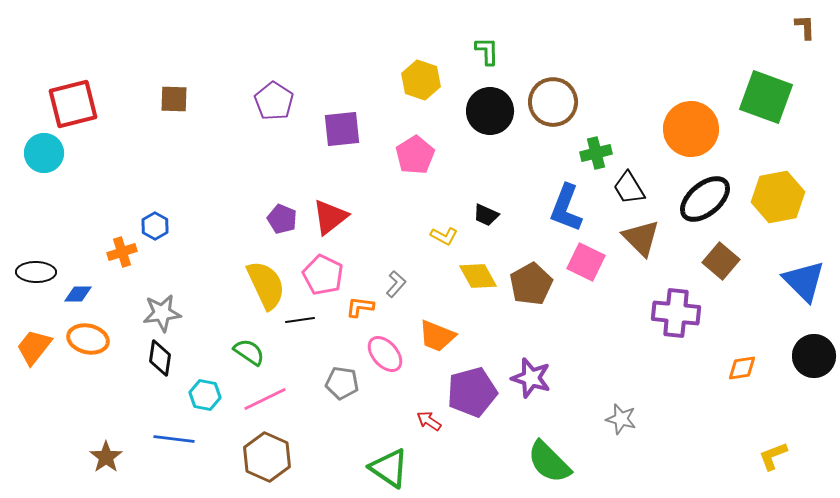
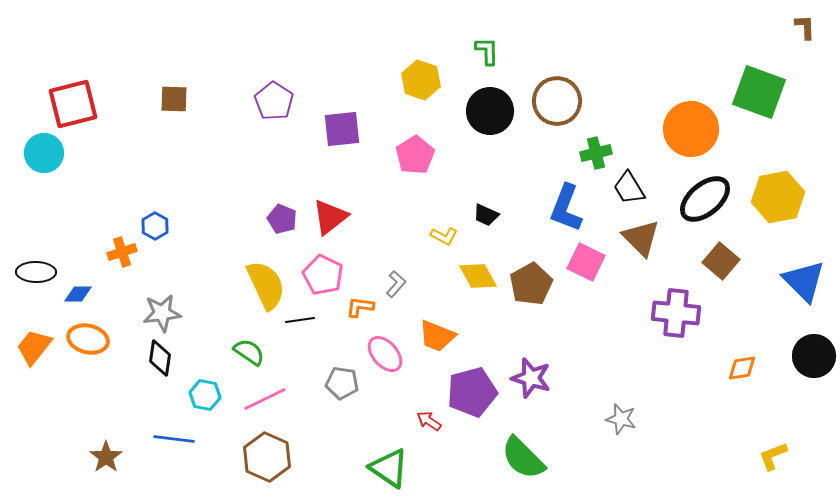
green square at (766, 97): moved 7 px left, 5 px up
brown circle at (553, 102): moved 4 px right, 1 px up
green semicircle at (549, 462): moved 26 px left, 4 px up
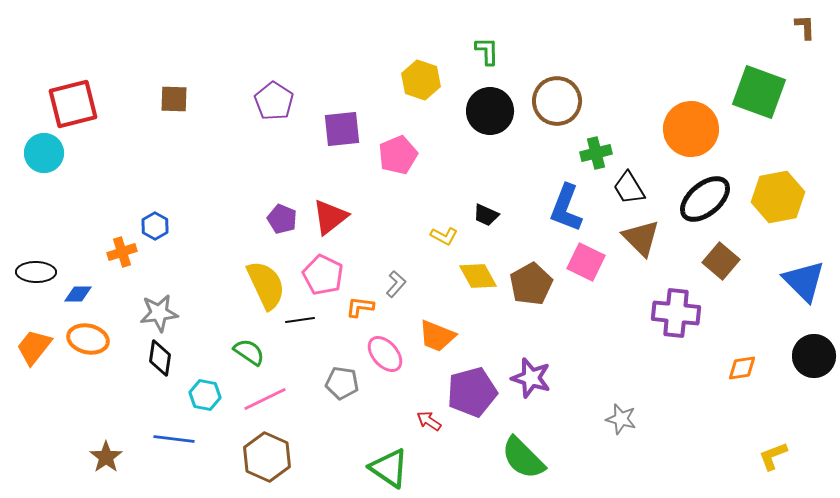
pink pentagon at (415, 155): moved 17 px left; rotated 9 degrees clockwise
gray star at (162, 313): moved 3 px left
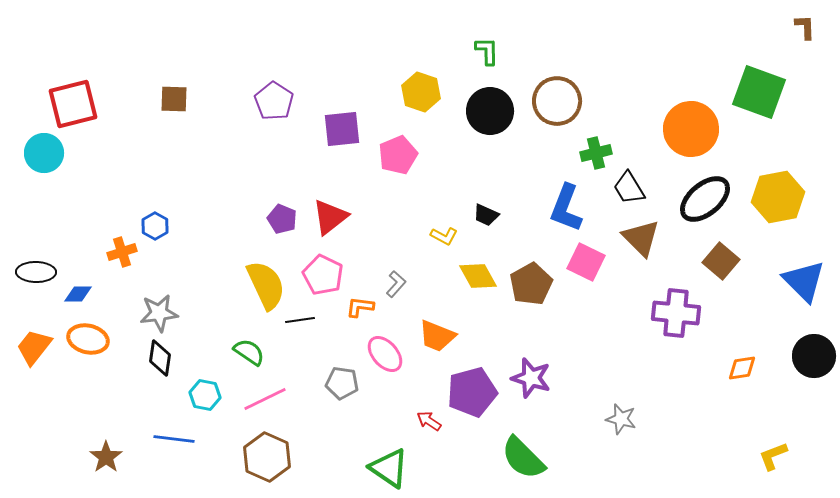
yellow hexagon at (421, 80): moved 12 px down
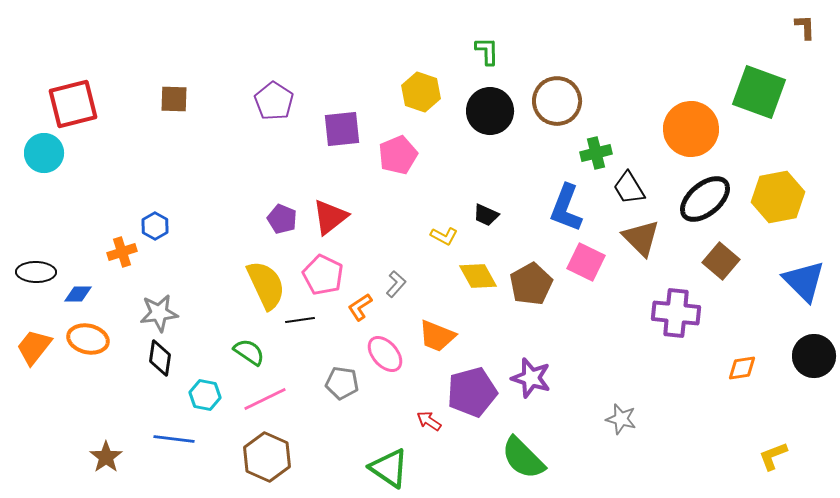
orange L-shape at (360, 307): rotated 40 degrees counterclockwise
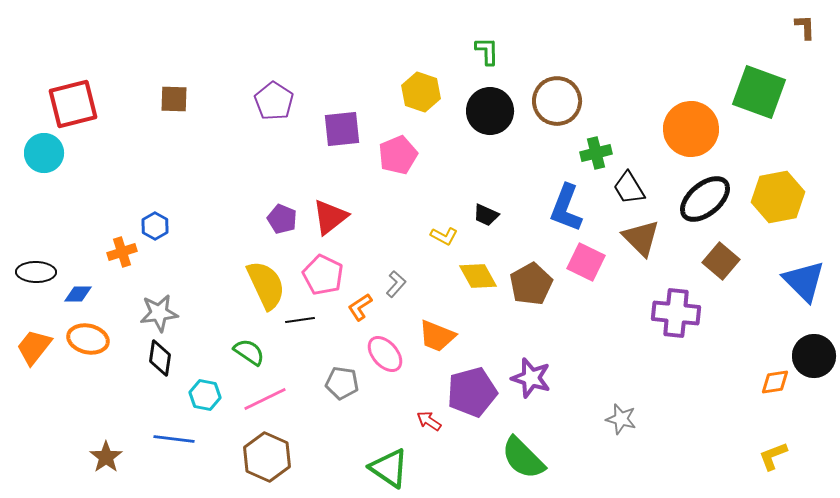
orange diamond at (742, 368): moved 33 px right, 14 px down
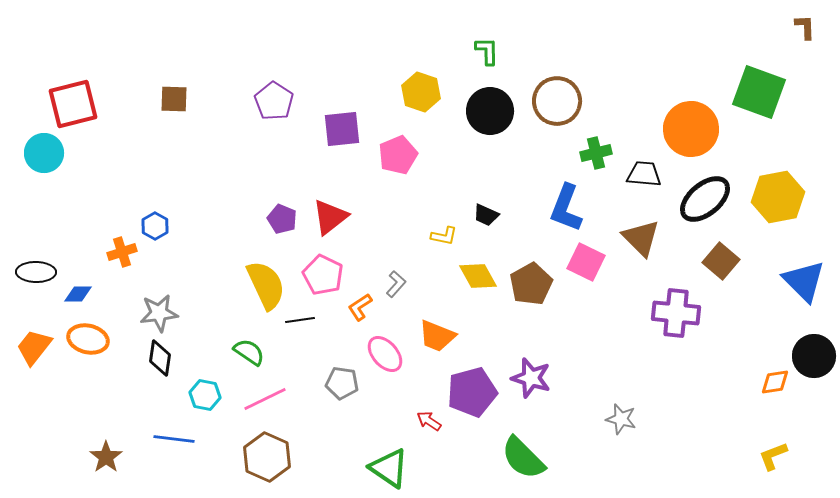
black trapezoid at (629, 188): moved 15 px right, 14 px up; rotated 126 degrees clockwise
yellow L-shape at (444, 236): rotated 16 degrees counterclockwise
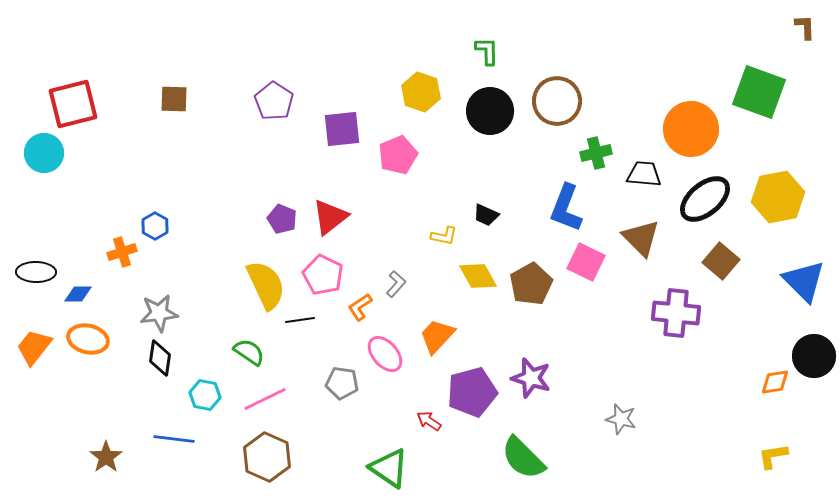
orange trapezoid at (437, 336): rotated 111 degrees clockwise
yellow L-shape at (773, 456): rotated 12 degrees clockwise
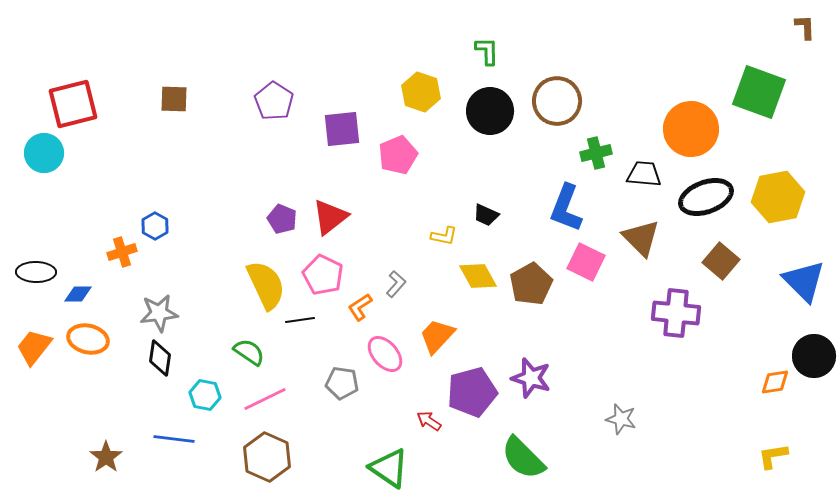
black ellipse at (705, 199): moved 1 px right, 2 px up; rotated 20 degrees clockwise
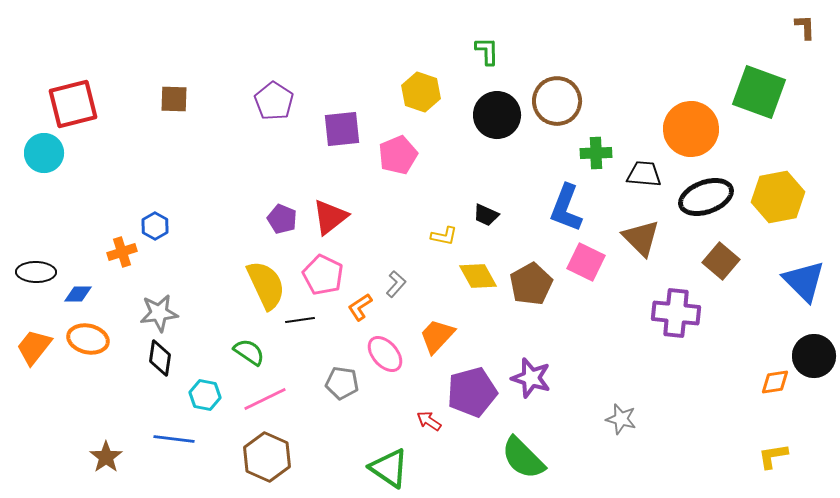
black circle at (490, 111): moved 7 px right, 4 px down
green cross at (596, 153): rotated 12 degrees clockwise
